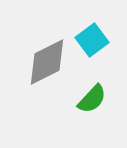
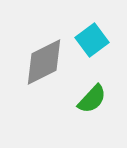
gray diamond: moved 3 px left
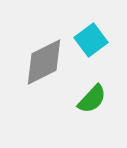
cyan square: moved 1 px left
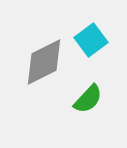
green semicircle: moved 4 px left
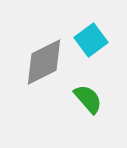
green semicircle: rotated 84 degrees counterclockwise
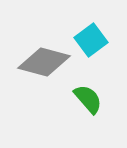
gray diamond: rotated 42 degrees clockwise
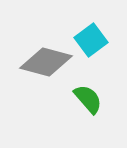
gray diamond: moved 2 px right
